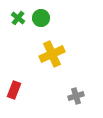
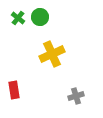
green circle: moved 1 px left, 1 px up
red rectangle: rotated 30 degrees counterclockwise
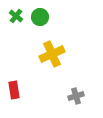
green cross: moved 2 px left, 2 px up
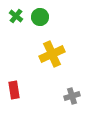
gray cross: moved 4 px left
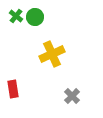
green circle: moved 5 px left
red rectangle: moved 1 px left, 1 px up
gray cross: rotated 28 degrees counterclockwise
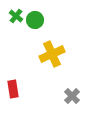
green circle: moved 3 px down
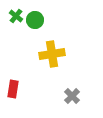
yellow cross: rotated 15 degrees clockwise
red rectangle: rotated 18 degrees clockwise
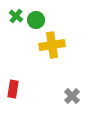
green circle: moved 1 px right
yellow cross: moved 9 px up
